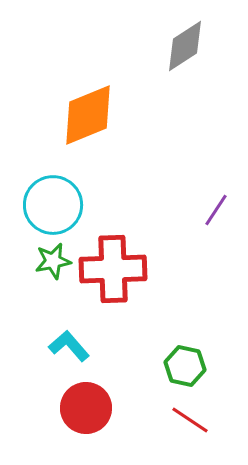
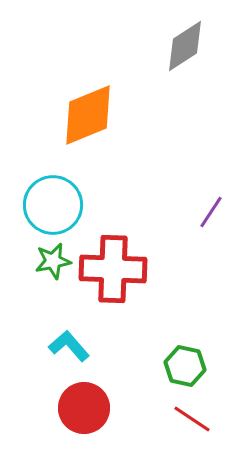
purple line: moved 5 px left, 2 px down
red cross: rotated 4 degrees clockwise
red circle: moved 2 px left
red line: moved 2 px right, 1 px up
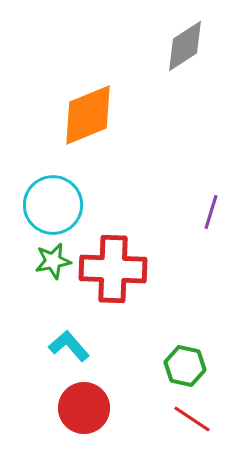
purple line: rotated 16 degrees counterclockwise
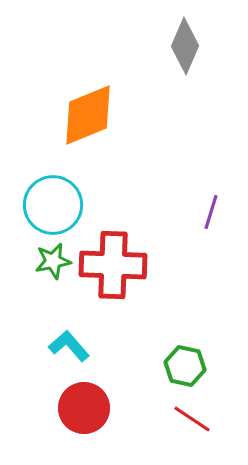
gray diamond: rotated 34 degrees counterclockwise
red cross: moved 4 px up
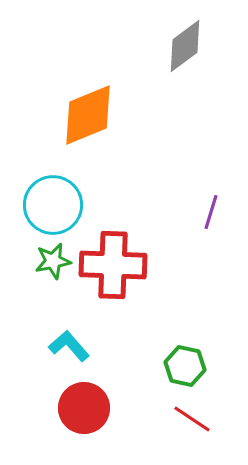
gray diamond: rotated 30 degrees clockwise
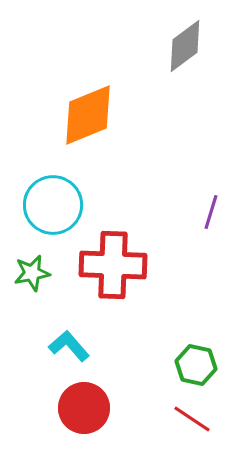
green star: moved 21 px left, 12 px down
green hexagon: moved 11 px right, 1 px up
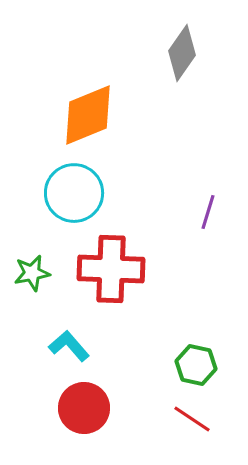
gray diamond: moved 3 px left, 7 px down; rotated 18 degrees counterclockwise
cyan circle: moved 21 px right, 12 px up
purple line: moved 3 px left
red cross: moved 2 px left, 4 px down
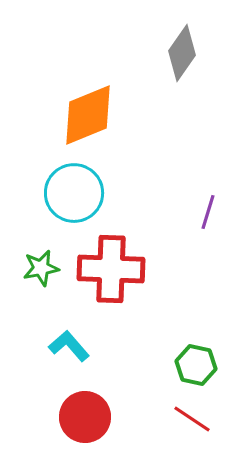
green star: moved 9 px right, 5 px up
red circle: moved 1 px right, 9 px down
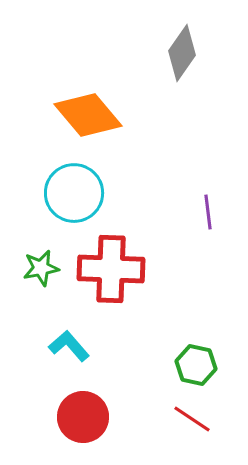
orange diamond: rotated 72 degrees clockwise
purple line: rotated 24 degrees counterclockwise
red circle: moved 2 px left
